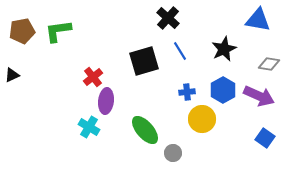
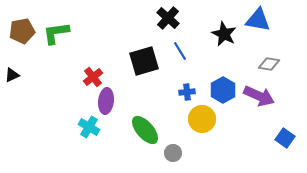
green L-shape: moved 2 px left, 2 px down
black star: moved 15 px up; rotated 20 degrees counterclockwise
blue square: moved 20 px right
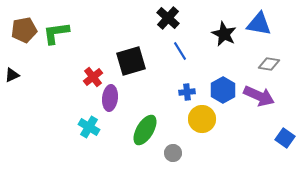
blue triangle: moved 1 px right, 4 px down
brown pentagon: moved 2 px right, 1 px up
black square: moved 13 px left
purple ellipse: moved 4 px right, 3 px up
green ellipse: rotated 72 degrees clockwise
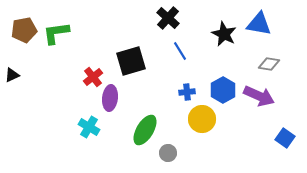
gray circle: moved 5 px left
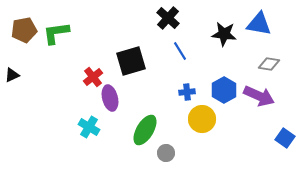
black star: rotated 20 degrees counterclockwise
blue hexagon: moved 1 px right
purple ellipse: rotated 20 degrees counterclockwise
gray circle: moved 2 px left
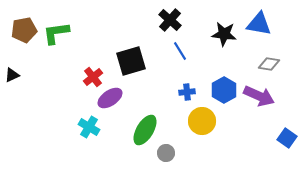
black cross: moved 2 px right, 2 px down
purple ellipse: rotated 70 degrees clockwise
yellow circle: moved 2 px down
blue square: moved 2 px right
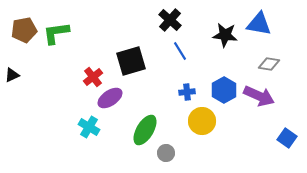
black star: moved 1 px right, 1 px down
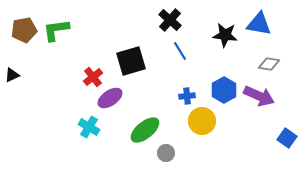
green L-shape: moved 3 px up
blue cross: moved 4 px down
green ellipse: rotated 20 degrees clockwise
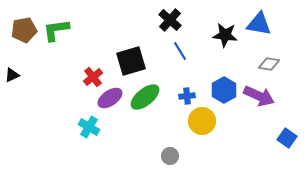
green ellipse: moved 33 px up
gray circle: moved 4 px right, 3 px down
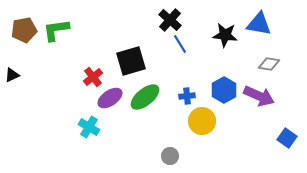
blue line: moved 7 px up
